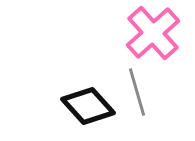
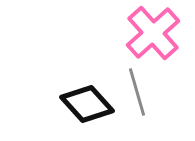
black diamond: moved 1 px left, 2 px up
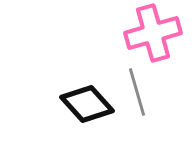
pink cross: rotated 26 degrees clockwise
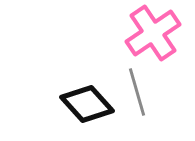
pink cross: rotated 18 degrees counterclockwise
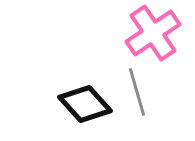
black diamond: moved 2 px left
